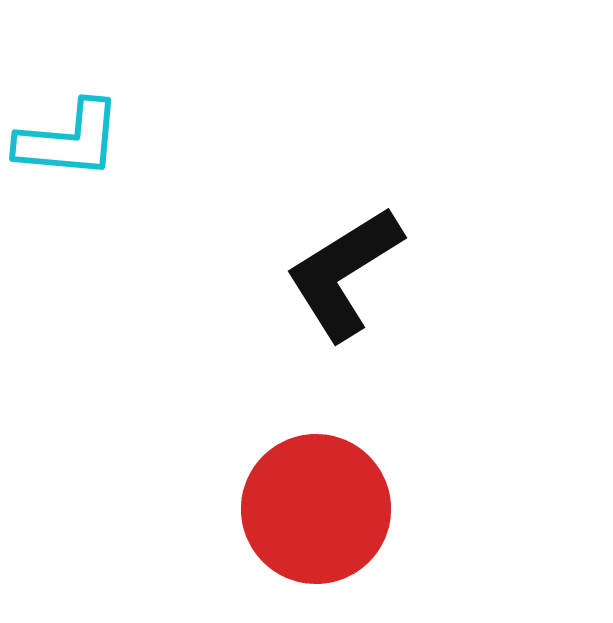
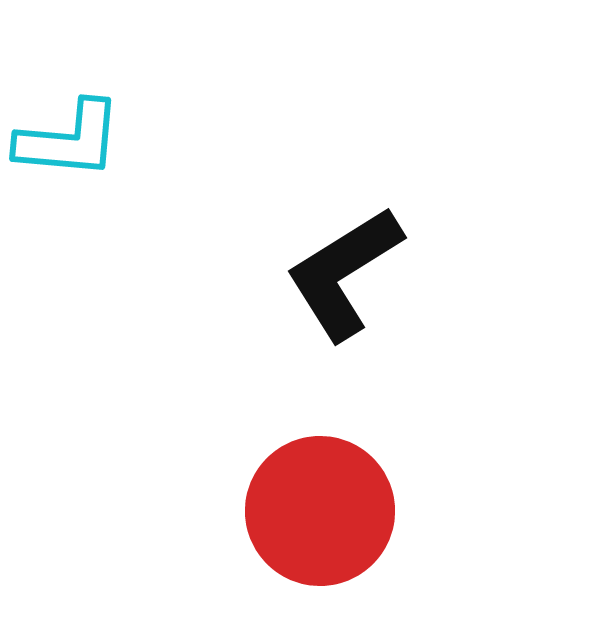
red circle: moved 4 px right, 2 px down
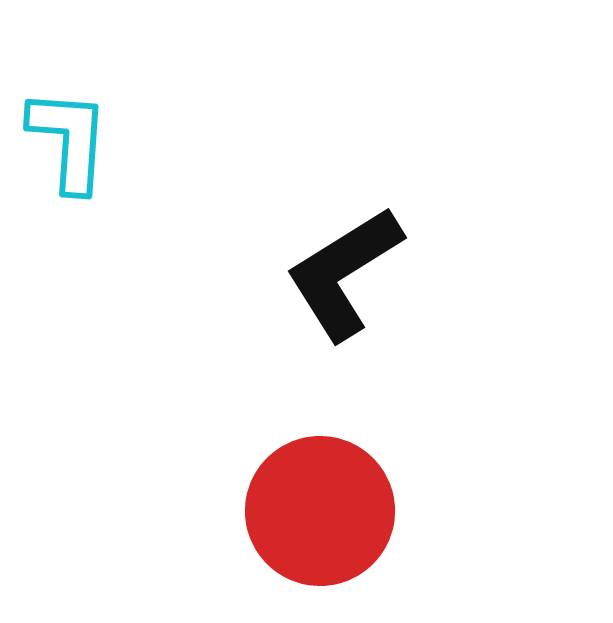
cyan L-shape: rotated 91 degrees counterclockwise
